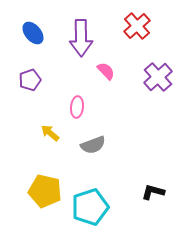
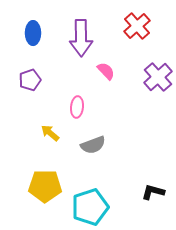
blue ellipse: rotated 40 degrees clockwise
yellow pentagon: moved 5 px up; rotated 12 degrees counterclockwise
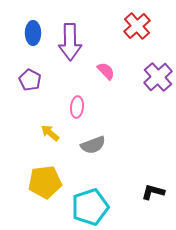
purple arrow: moved 11 px left, 4 px down
purple pentagon: rotated 25 degrees counterclockwise
yellow pentagon: moved 4 px up; rotated 8 degrees counterclockwise
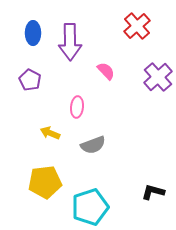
yellow arrow: rotated 18 degrees counterclockwise
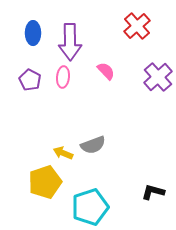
pink ellipse: moved 14 px left, 30 px up
yellow arrow: moved 13 px right, 20 px down
yellow pentagon: rotated 12 degrees counterclockwise
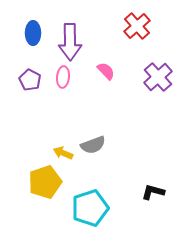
cyan pentagon: moved 1 px down
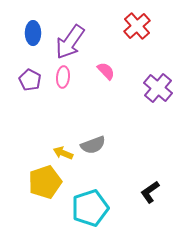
purple arrow: rotated 36 degrees clockwise
purple cross: moved 11 px down; rotated 8 degrees counterclockwise
black L-shape: moved 3 px left; rotated 50 degrees counterclockwise
